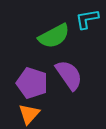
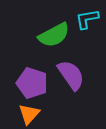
green semicircle: moved 1 px up
purple semicircle: moved 2 px right
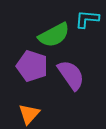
cyan L-shape: rotated 15 degrees clockwise
purple pentagon: moved 17 px up
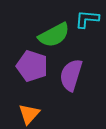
purple semicircle: rotated 128 degrees counterclockwise
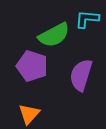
purple semicircle: moved 10 px right
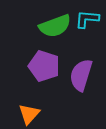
green semicircle: moved 1 px right, 9 px up; rotated 8 degrees clockwise
purple pentagon: moved 12 px right
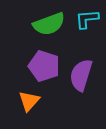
cyan L-shape: rotated 10 degrees counterclockwise
green semicircle: moved 6 px left, 2 px up
orange triangle: moved 13 px up
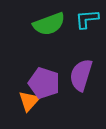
purple pentagon: moved 17 px down
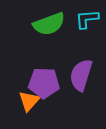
purple pentagon: rotated 16 degrees counterclockwise
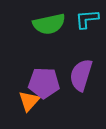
green semicircle: rotated 8 degrees clockwise
